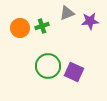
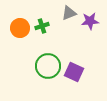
gray triangle: moved 2 px right
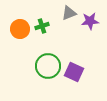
orange circle: moved 1 px down
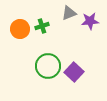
purple square: rotated 18 degrees clockwise
